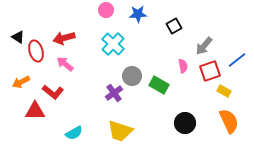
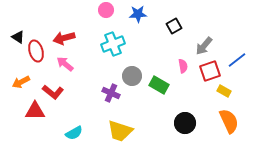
cyan cross: rotated 25 degrees clockwise
purple cross: moved 3 px left; rotated 30 degrees counterclockwise
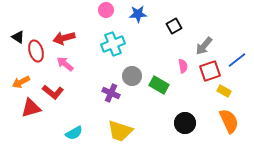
red triangle: moved 4 px left, 3 px up; rotated 15 degrees counterclockwise
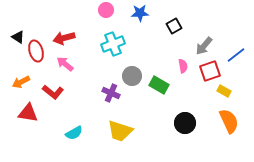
blue star: moved 2 px right, 1 px up
blue line: moved 1 px left, 5 px up
red triangle: moved 3 px left, 5 px down; rotated 25 degrees clockwise
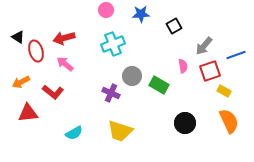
blue star: moved 1 px right, 1 px down
blue line: rotated 18 degrees clockwise
red triangle: rotated 15 degrees counterclockwise
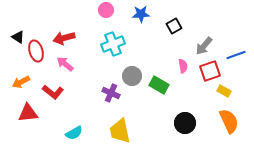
yellow trapezoid: rotated 60 degrees clockwise
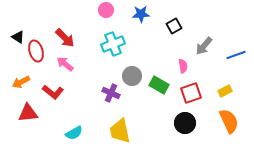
red arrow: moved 1 px right; rotated 120 degrees counterclockwise
red square: moved 19 px left, 22 px down
yellow rectangle: moved 1 px right; rotated 56 degrees counterclockwise
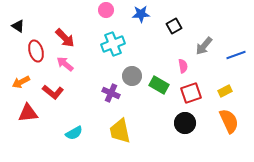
black triangle: moved 11 px up
